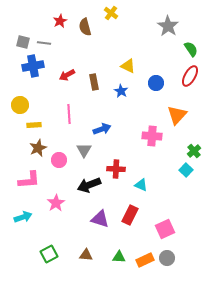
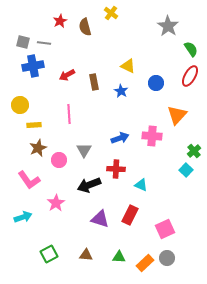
blue arrow: moved 18 px right, 9 px down
pink L-shape: rotated 60 degrees clockwise
orange rectangle: moved 3 px down; rotated 18 degrees counterclockwise
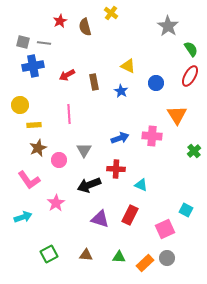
orange triangle: rotated 15 degrees counterclockwise
cyan square: moved 40 px down; rotated 16 degrees counterclockwise
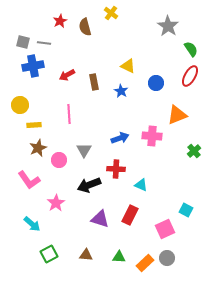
orange triangle: rotated 40 degrees clockwise
cyan arrow: moved 9 px right, 7 px down; rotated 60 degrees clockwise
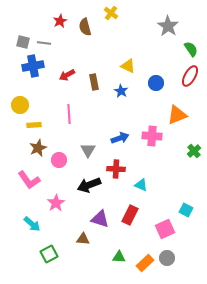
gray triangle: moved 4 px right
brown triangle: moved 3 px left, 16 px up
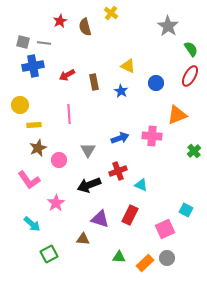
red cross: moved 2 px right, 2 px down; rotated 24 degrees counterclockwise
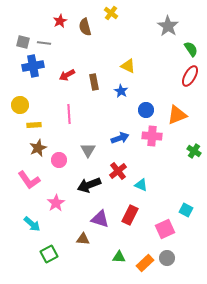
blue circle: moved 10 px left, 27 px down
green cross: rotated 16 degrees counterclockwise
red cross: rotated 18 degrees counterclockwise
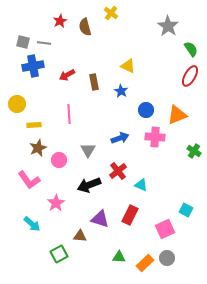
yellow circle: moved 3 px left, 1 px up
pink cross: moved 3 px right, 1 px down
brown triangle: moved 3 px left, 3 px up
green square: moved 10 px right
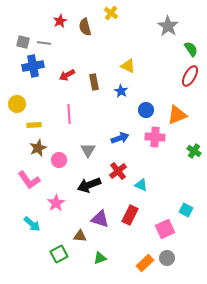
green triangle: moved 19 px left, 1 px down; rotated 24 degrees counterclockwise
